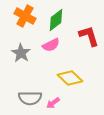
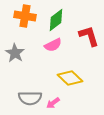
orange cross: rotated 20 degrees counterclockwise
pink semicircle: moved 2 px right
gray star: moved 6 px left
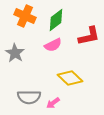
orange cross: rotated 15 degrees clockwise
red L-shape: rotated 95 degrees clockwise
gray semicircle: moved 1 px left, 1 px up
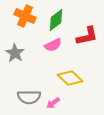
red L-shape: moved 2 px left
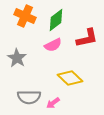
red L-shape: moved 2 px down
gray star: moved 2 px right, 5 px down
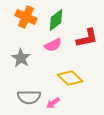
orange cross: moved 1 px right, 1 px down
gray star: moved 4 px right
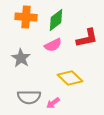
orange cross: rotated 20 degrees counterclockwise
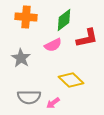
green diamond: moved 8 px right
yellow diamond: moved 1 px right, 2 px down
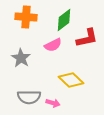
pink arrow: rotated 128 degrees counterclockwise
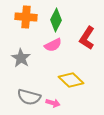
green diamond: moved 8 px left; rotated 25 degrees counterclockwise
red L-shape: rotated 135 degrees clockwise
gray semicircle: rotated 15 degrees clockwise
